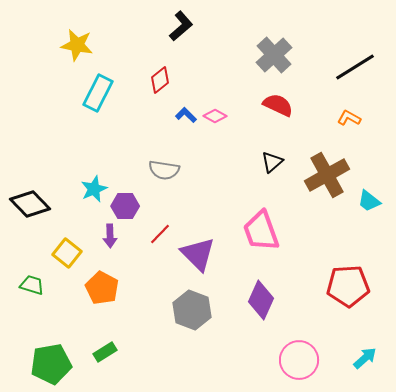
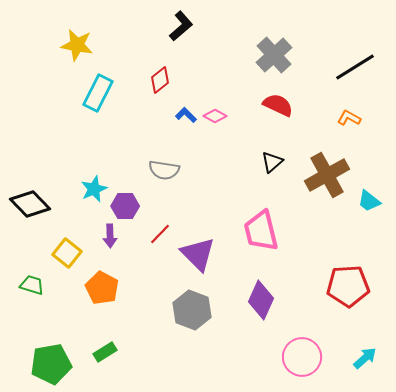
pink trapezoid: rotated 6 degrees clockwise
pink circle: moved 3 px right, 3 px up
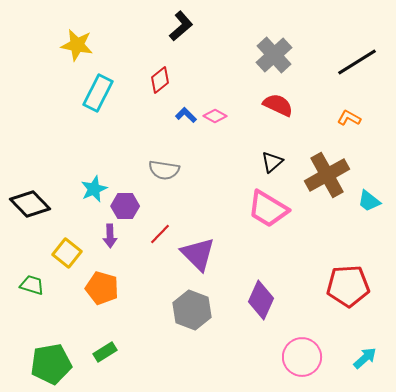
black line: moved 2 px right, 5 px up
pink trapezoid: moved 7 px right, 22 px up; rotated 45 degrees counterclockwise
orange pentagon: rotated 12 degrees counterclockwise
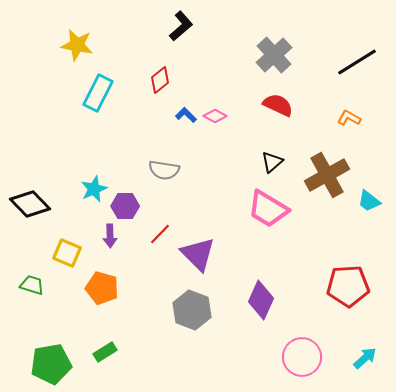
yellow square: rotated 16 degrees counterclockwise
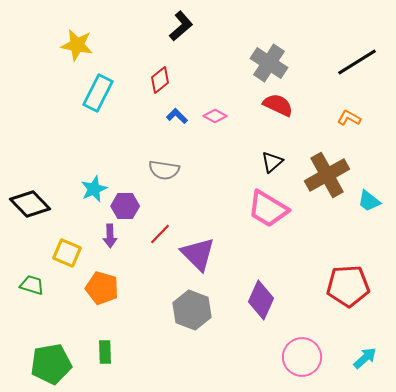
gray cross: moved 5 px left, 8 px down; rotated 15 degrees counterclockwise
blue L-shape: moved 9 px left, 1 px down
green rectangle: rotated 60 degrees counterclockwise
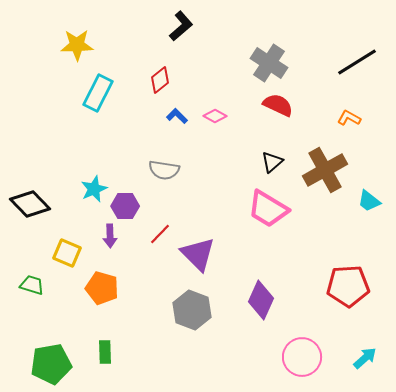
yellow star: rotated 12 degrees counterclockwise
brown cross: moved 2 px left, 5 px up
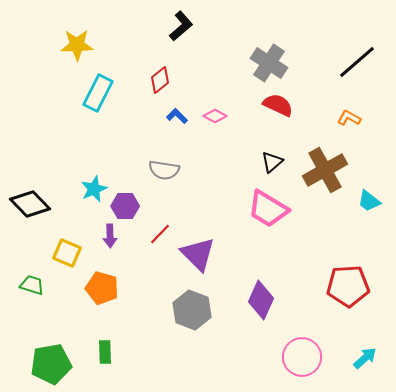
black line: rotated 9 degrees counterclockwise
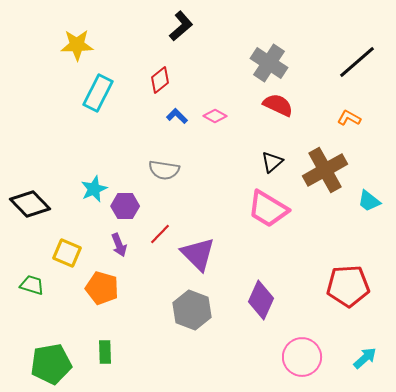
purple arrow: moved 9 px right, 9 px down; rotated 20 degrees counterclockwise
